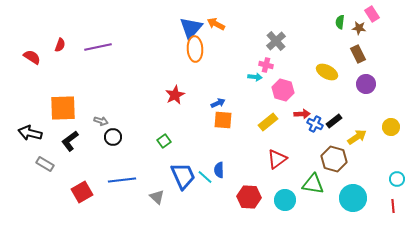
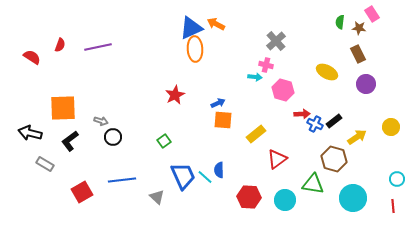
blue triangle at (191, 28): rotated 25 degrees clockwise
yellow rectangle at (268, 122): moved 12 px left, 12 px down
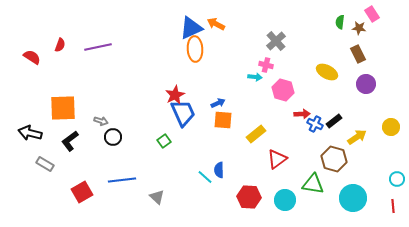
blue trapezoid at (183, 176): moved 63 px up
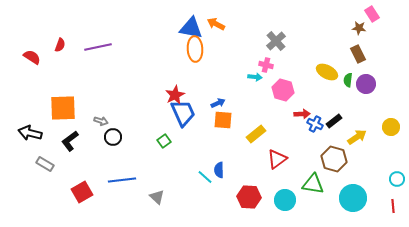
green semicircle at (340, 22): moved 8 px right, 58 px down
blue triangle at (191, 28): rotated 35 degrees clockwise
